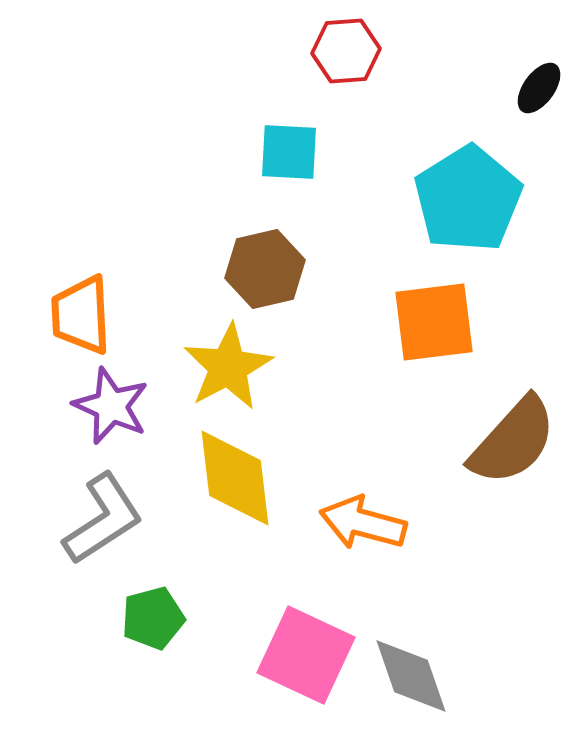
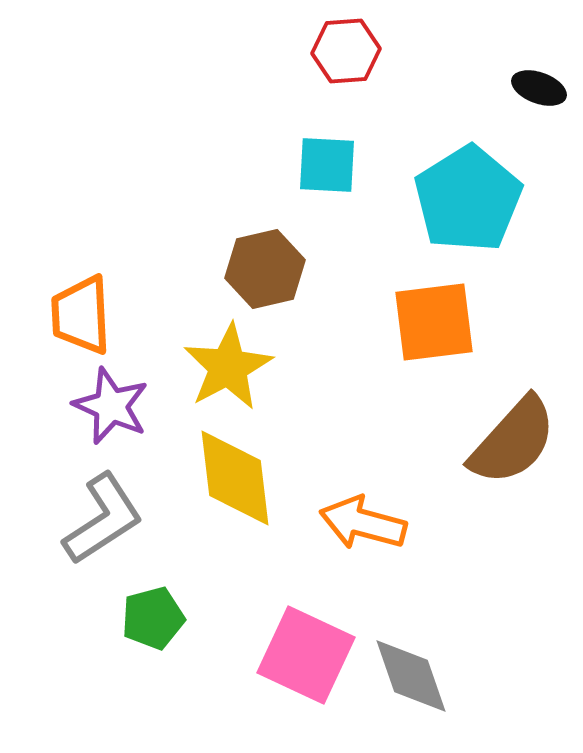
black ellipse: rotated 74 degrees clockwise
cyan square: moved 38 px right, 13 px down
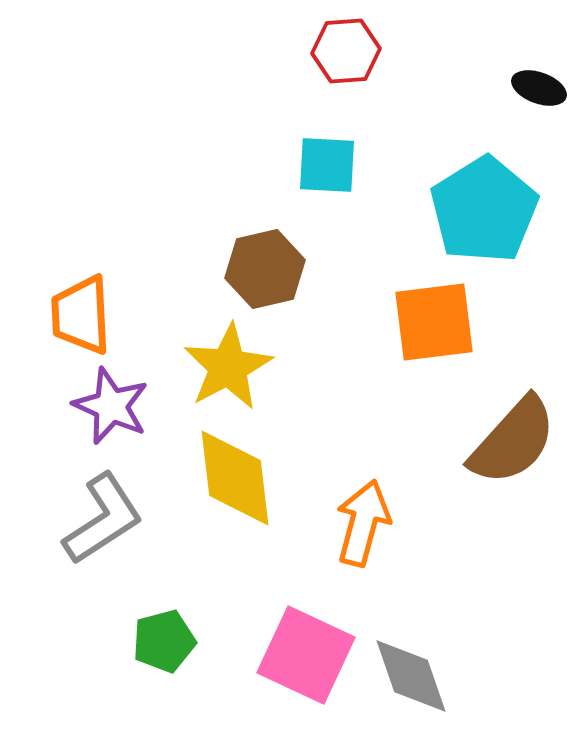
cyan pentagon: moved 16 px right, 11 px down
orange arrow: rotated 90 degrees clockwise
green pentagon: moved 11 px right, 23 px down
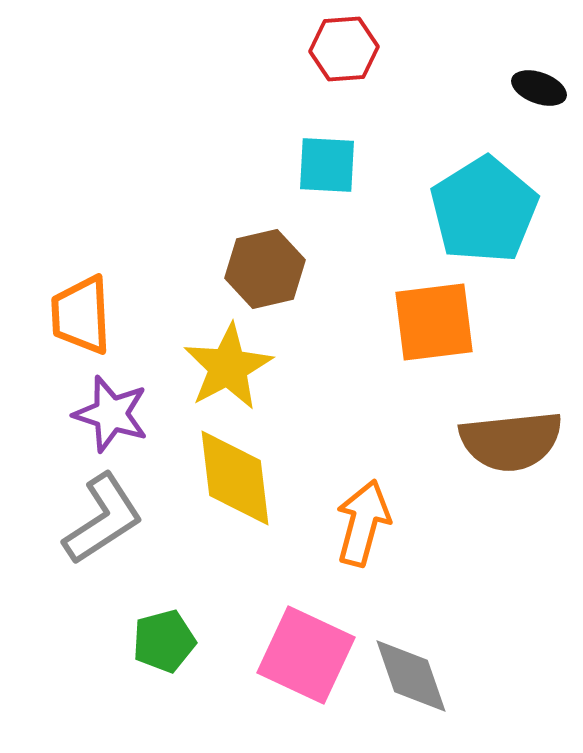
red hexagon: moved 2 px left, 2 px up
purple star: moved 8 px down; rotated 6 degrees counterclockwise
brown semicircle: moved 2 px left; rotated 42 degrees clockwise
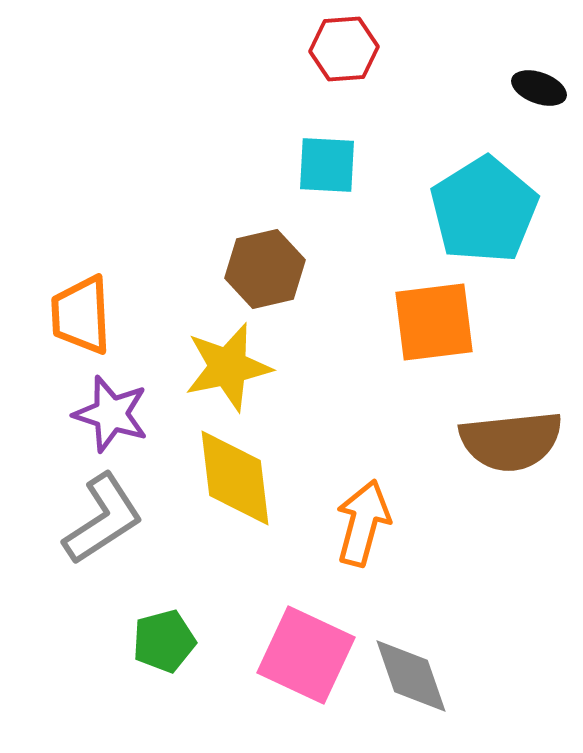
yellow star: rotated 16 degrees clockwise
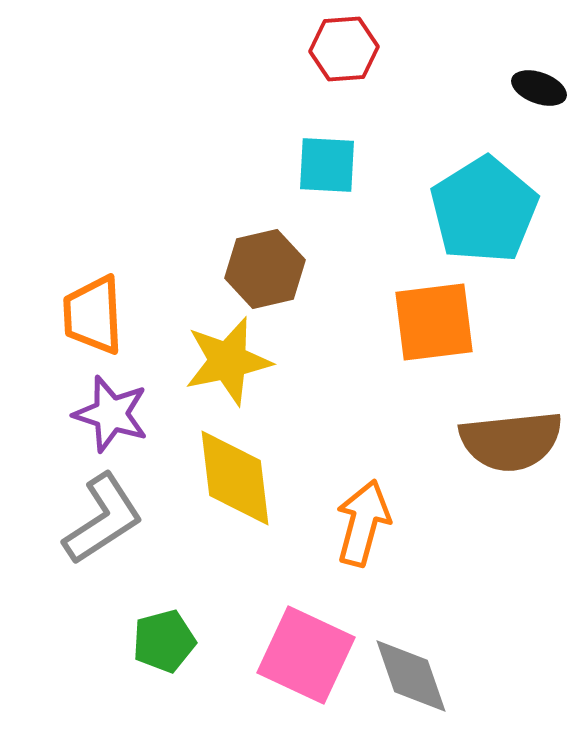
orange trapezoid: moved 12 px right
yellow star: moved 6 px up
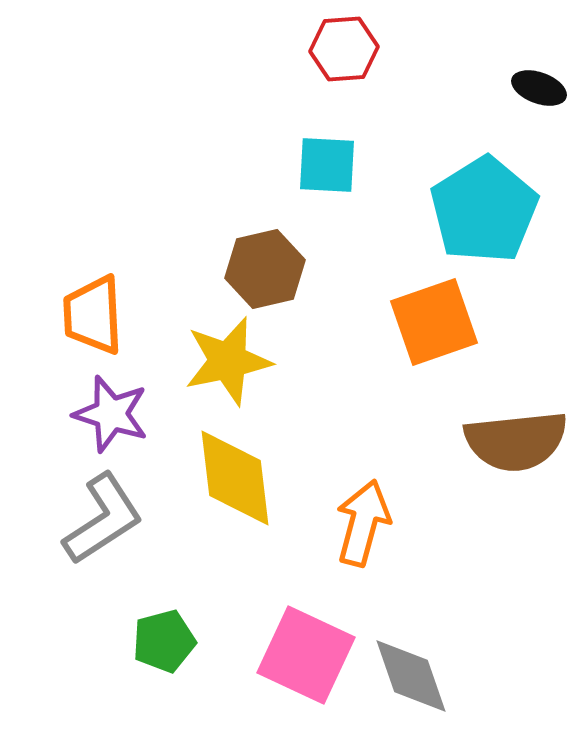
orange square: rotated 12 degrees counterclockwise
brown semicircle: moved 5 px right
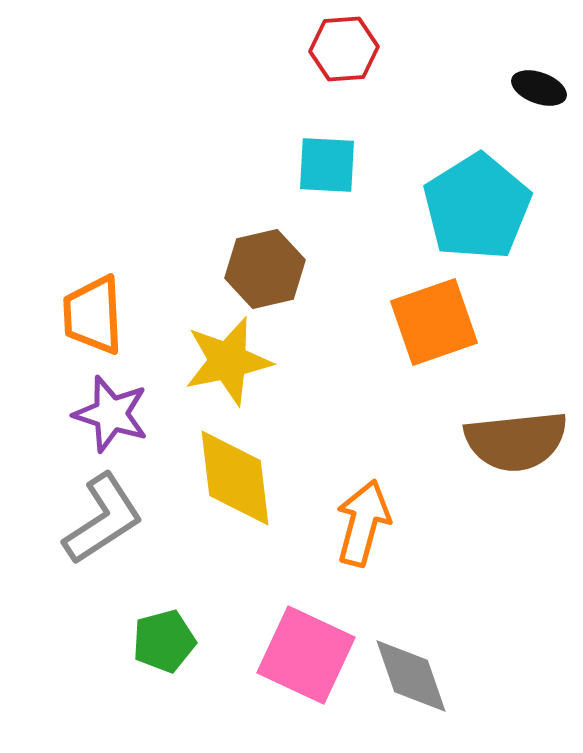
cyan pentagon: moved 7 px left, 3 px up
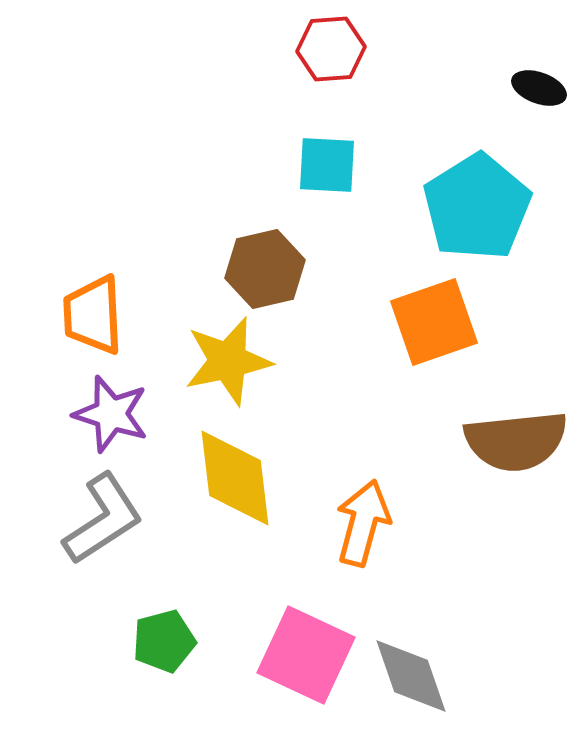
red hexagon: moved 13 px left
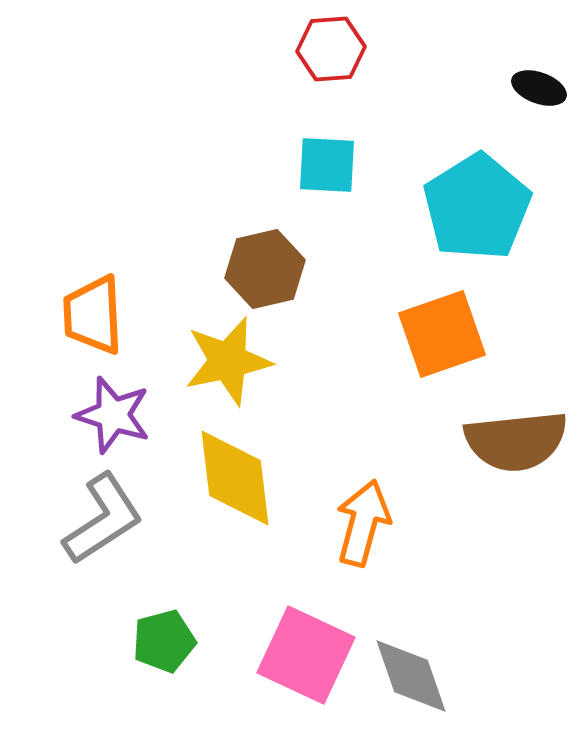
orange square: moved 8 px right, 12 px down
purple star: moved 2 px right, 1 px down
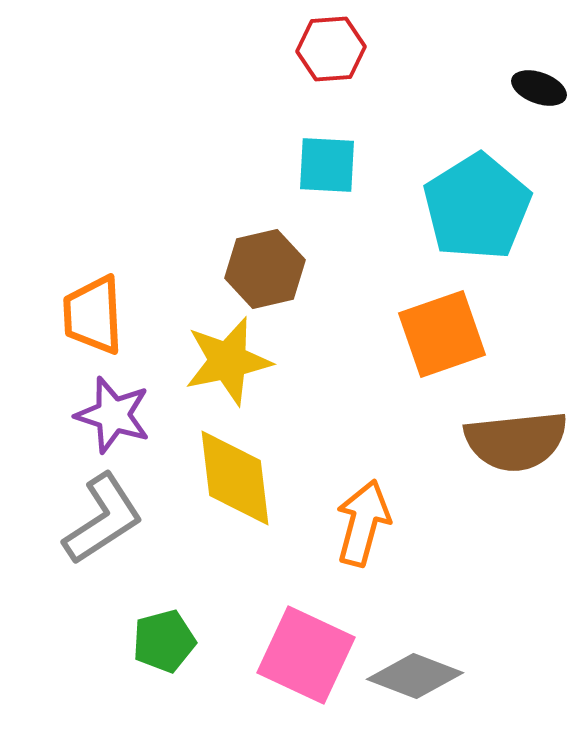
gray diamond: moved 4 px right; rotated 50 degrees counterclockwise
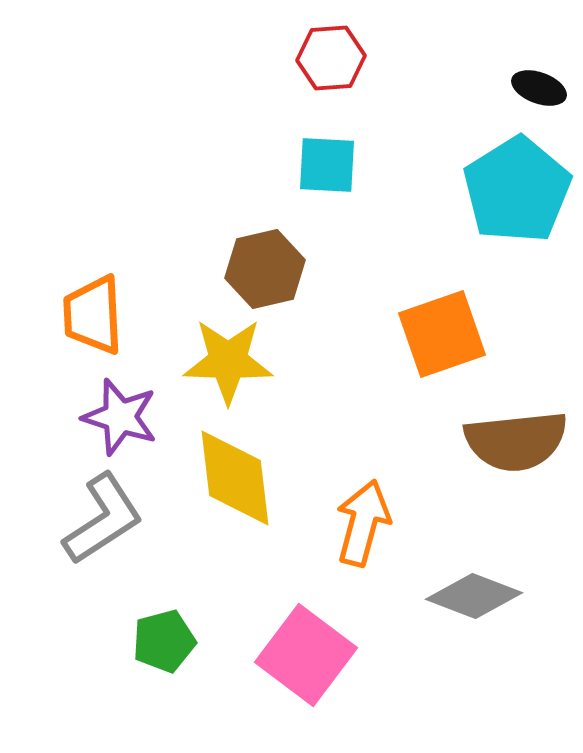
red hexagon: moved 9 px down
cyan pentagon: moved 40 px right, 17 px up
yellow star: rotated 14 degrees clockwise
purple star: moved 7 px right, 2 px down
pink square: rotated 12 degrees clockwise
gray diamond: moved 59 px right, 80 px up
